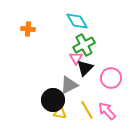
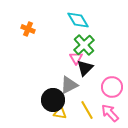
cyan diamond: moved 1 px right, 1 px up
orange cross: rotated 16 degrees clockwise
green cross: rotated 15 degrees counterclockwise
pink circle: moved 1 px right, 9 px down
pink arrow: moved 3 px right, 2 px down
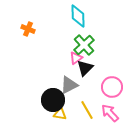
cyan diamond: moved 4 px up; rotated 30 degrees clockwise
pink triangle: rotated 24 degrees clockwise
yellow triangle: moved 1 px down
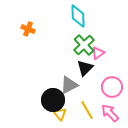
pink triangle: moved 22 px right, 5 px up
yellow triangle: rotated 40 degrees clockwise
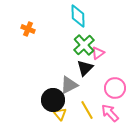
pink circle: moved 3 px right, 1 px down
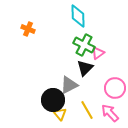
green cross: rotated 20 degrees counterclockwise
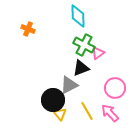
black triangle: moved 4 px left; rotated 24 degrees clockwise
yellow line: moved 1 px down
